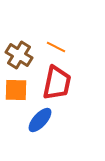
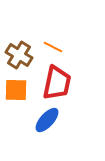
orange line: moved 3 px left
blue ellipse: moved 7 px right
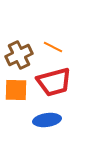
brown cross: rotated 32 degrees clockwise
red trapezoid: moved 3 px left, 1 px up; rotated 63 degrees clockwise
blue ellipse: rotated 40 degrees clockwise
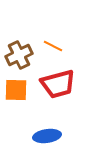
orange line: moved 1 px up
red trapezoid: moved 4 px right, 2 px down
blue ellipse: moved 16 px down
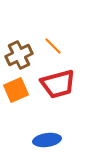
orange line: rotated 18 degrees clockwise
orange square: rotated 25 degrees counterclockwise
blue ellipse: moved 4 px down
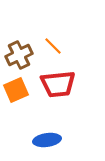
red trapezoid: rotated 9 degrees clockwise
